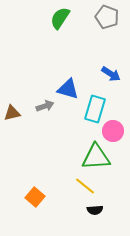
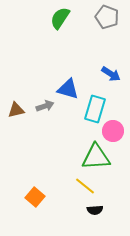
brown triangle: moved 4 px right, 3 px up
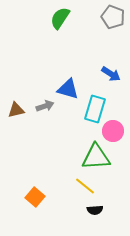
gray pentagon: moved 6 px right
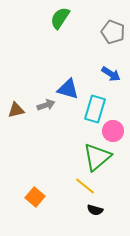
gray pentagon: moved 15 px down
gray arrow: moved 1 px right, 1 px up
green triangle: moved 1 px right; rotated 36 degrees counterclockwise
black semicircle: rotated 21 degrees clockwise
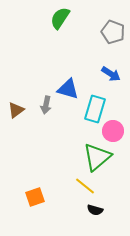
gray arrow: rotated 120 degrees clockwise
brown triangle: rotated 24 degrees counterclockwise
orange square: rotated 30 degrees clockwise
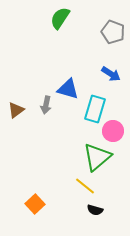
orange square: moved 7 px down; rotated 24 degrees counterclockwise
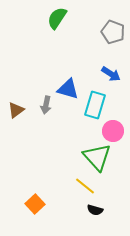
green semicircle: moved 3 px left
cyan rectangle: moved 4 px up
green triangle: rotated 32 degrees counterclockwise
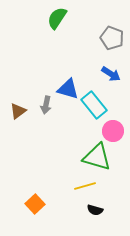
gray pentagon: moved 1 px left, 6 px down
cyan rectangle: moved 1 px left; rotated 56 degrees counterclockwise
brown triangle: moved 2 px right, 1 px down
green triangle: rotated 32 degrees counterclockwise
yellow line: rotated 55 degrees counterclockwise
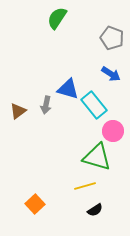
black semicircle: rotated 49 degrees counterclockwise
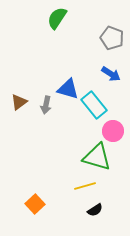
brown triangle: moved 1 px right, 9 px up
